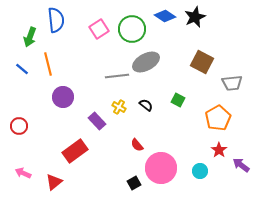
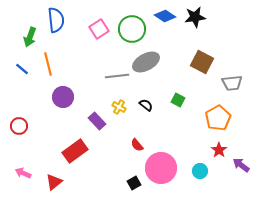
black star: rotated 15 degrees clockwise
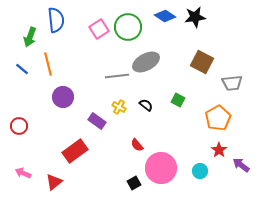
green circle: moved 4 px left, 2 px up
purple rectangle: rotated 12 degrees counterclockwise
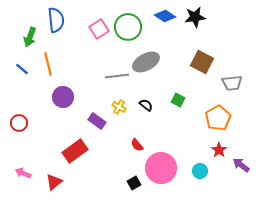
red circle: moved 3 px up
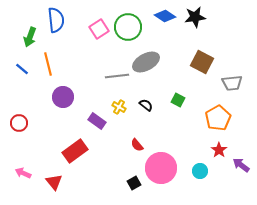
red triangle: rotated 30 degrees counterclockwise
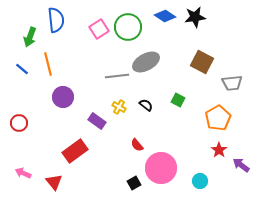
cyan circle: moved 10 px down
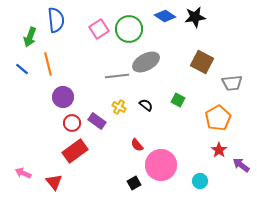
green circle: moved 1 px right, 2 px down
red circle: moved 53 px right
pink circle: moved 3 px up
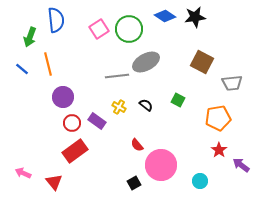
orange pentagon: rotated 20 degrees clockwise
